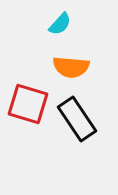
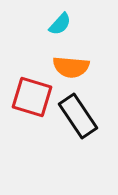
red square: moved 4 px right, 7 px up
black rectangle: moved 1 px right, 3 px up
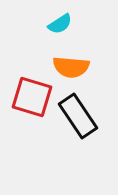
cyan semicircle: rotated 15 degrees clockwise
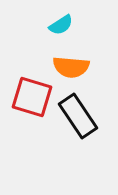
cyan semicircle: moved 1 px right, 1 px down
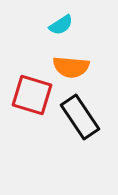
red square: moved 2 px up
black rectangle: moved 2 px right, 1 px down
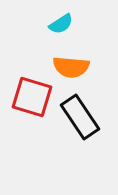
cyan semicircle: moved 1 px up
red square: moved 2 px down
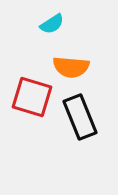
cyan semicircle: moved 9 px left
black rectangle: rotated 12 degrees clockwise
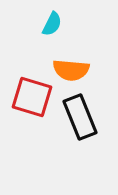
cyan semicircle: rotated 30 degrees counterclockwise
orange semicircle: moved 3 px down
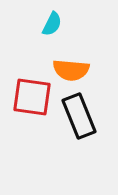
red square: rotated 9 degrees counterclockwise
black rectangle: moved 1 px left, 1 px up
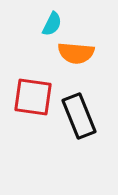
orange semicircle: moved 5 px right, 17 px up
red square: moved 1 px right
